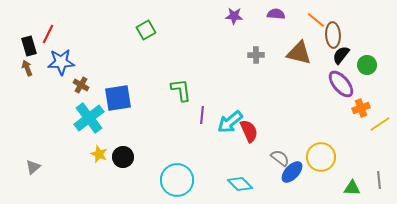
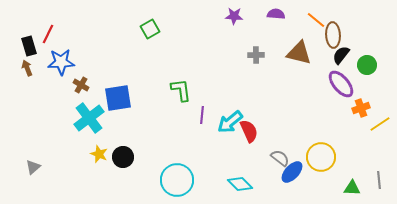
green square: moved 4 px right, 1 px up
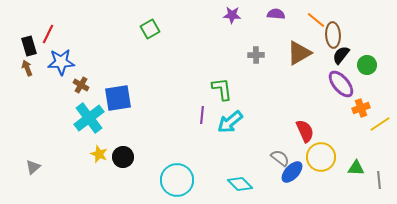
purple star: moved 2 px left, 1 px up
brown triangle: rotated 44 degrees counterclockwise
green L-shape: moved 41 px right, 1 px up
red semicircle: moved 56 px right
green triangle: moved 4 px right, 20 px up
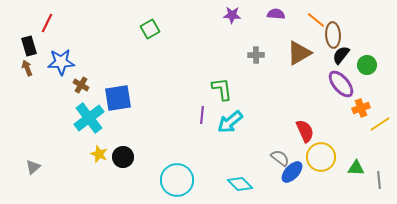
red line: moved 1 px left, 11 px up
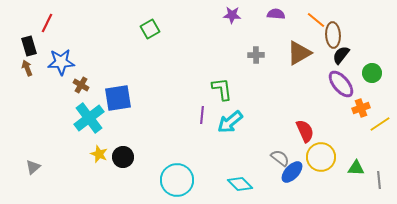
green circle: moved 5 px right, 8 px down
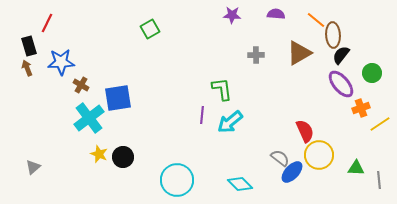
yellow circle: moved 2 px left, 2 px up
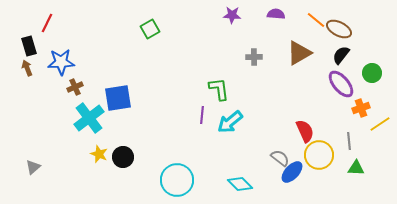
brown ellipse: moved 6 px right, 6 px up; rotated 60 degrees counterclockwise
gray cross: moved 2 px left, 2 px down
brown cross: moved 6 px left, 2 px down; rotated 35 degrees clockwise
green L-shape: moved 3 px left
gray line: moved 30 px left, 39 px up
